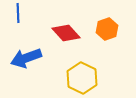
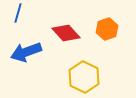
blue line: rotated 18 degrees clockwise
blue arrow: moved 6 px up
yellow hexagon: moved 2 px right, 1 px up
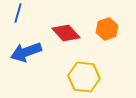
yellow hexagon: rotated 20 degrees counterclockwise
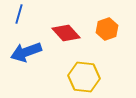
blue line: moved 1 px right, 1 px down
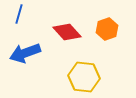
red diamond: moved 1 px right, 1 px up
blue arrow: moved 1 px left, 1 px down
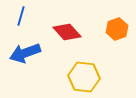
blue line: moved 2 px right, 2 px down
orange hexagon: moved 10 px right
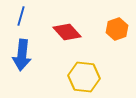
blue arrow: moved 3 px left, 2 px down; rotated 64 degrees counterclockwise
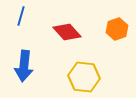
blue arrow: moved 2 px right, 11 px down
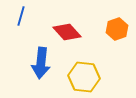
blue arrow: moved 17 px right, 3 px up
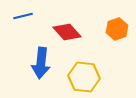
blue line: moved 2 px right; rotated 60 degrees clockwise
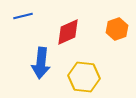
red diamond: moved 1 px right; rotated 72 degrees counterclockwise
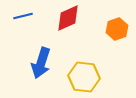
red diamond: moved 14 px up
blue arrow: rotated 12 degrees clockwise
